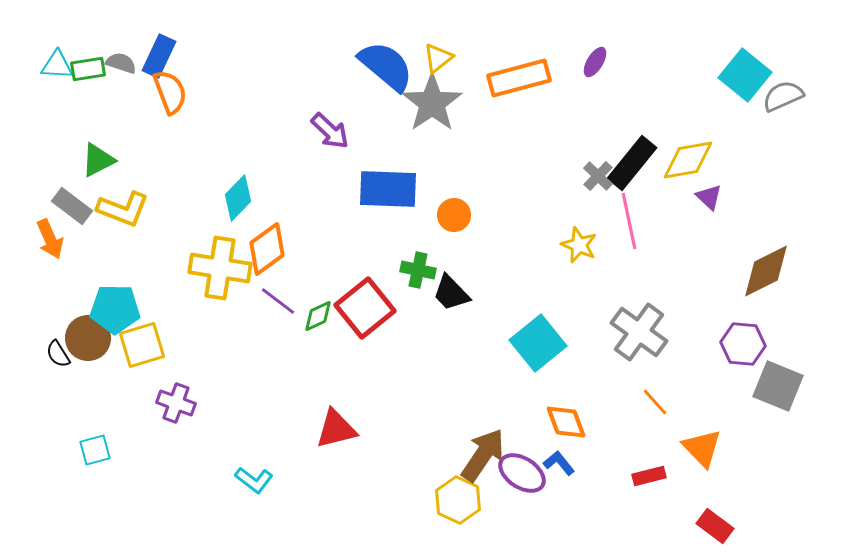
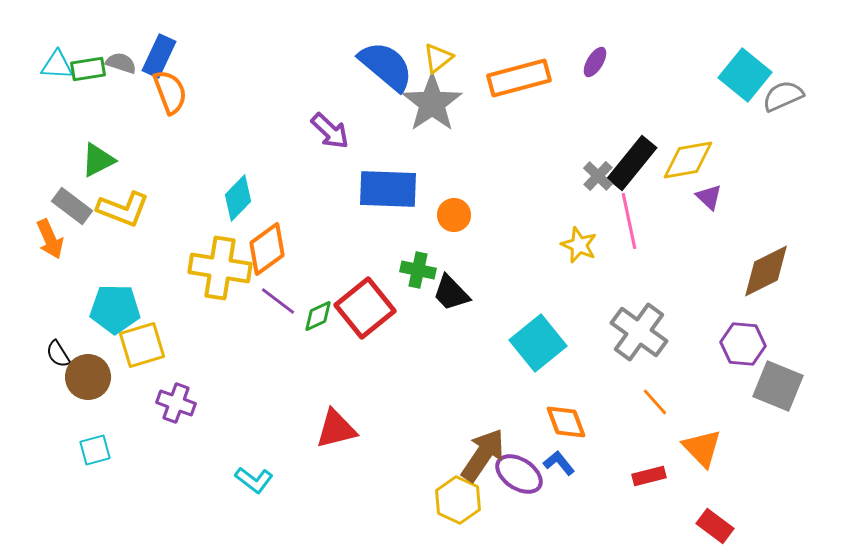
brown circle at (88, 338): moved 39 px down
purple ellipse at (522, 473): moved 3 px left, 1 px down
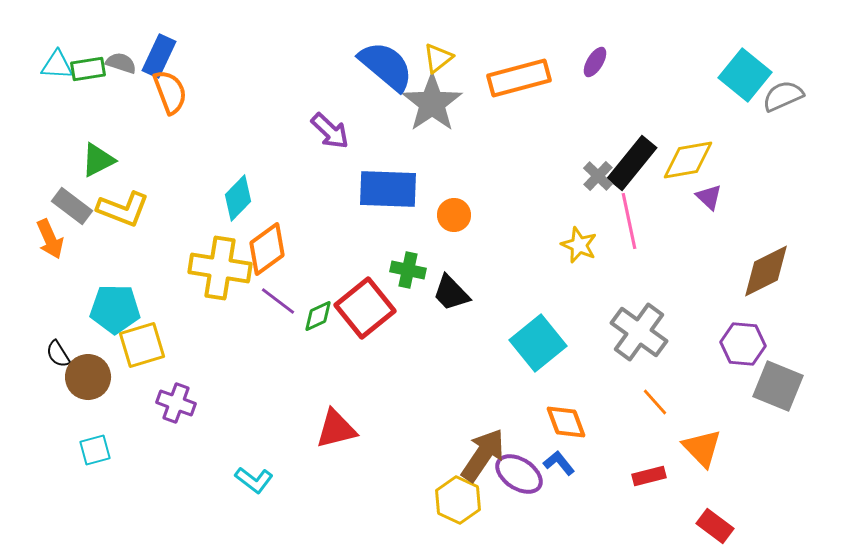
green cross at (418, 270): moved 10 px left
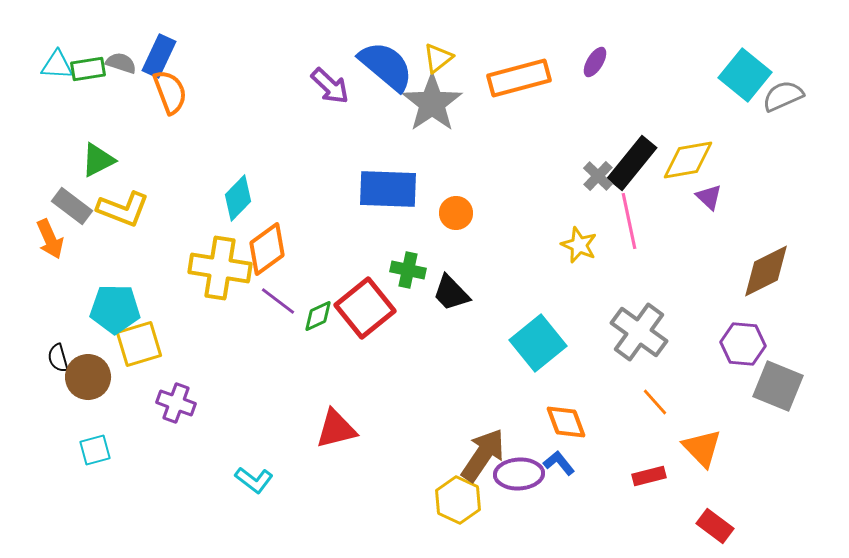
purple arrow at (330, 131): moved 45 px up
orange circle at (454, 215): moved 2 px right, 2 px up
yellow square at (142, 345): moved 3 px left, 1 px up
black semicircle at (58, 354): moved 4 px down; rotated 16 degrees clockwise
purple ellipse at (519, 474): rotated 36 degrees counterclockwise
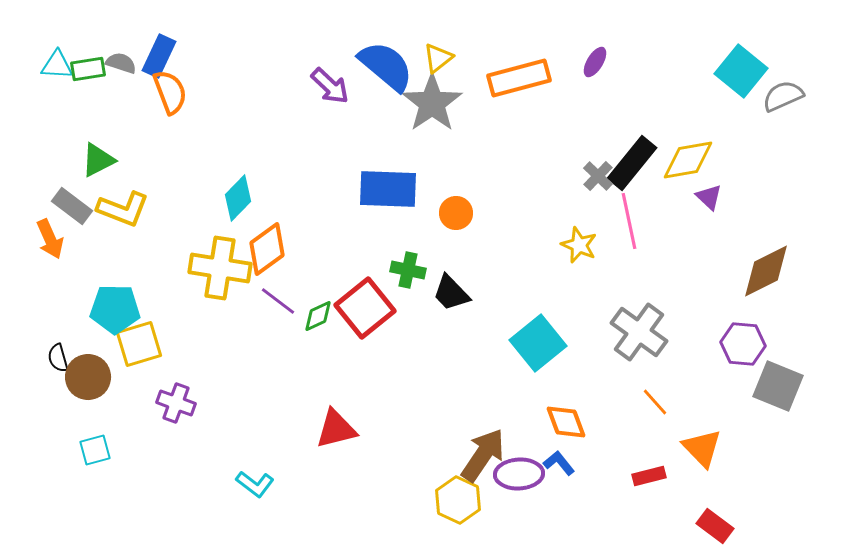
cyan square at (745, 75): moved 4 px left, 4 px up
cyan L-shape at (254, 480): moved 1 px right, 4 px down
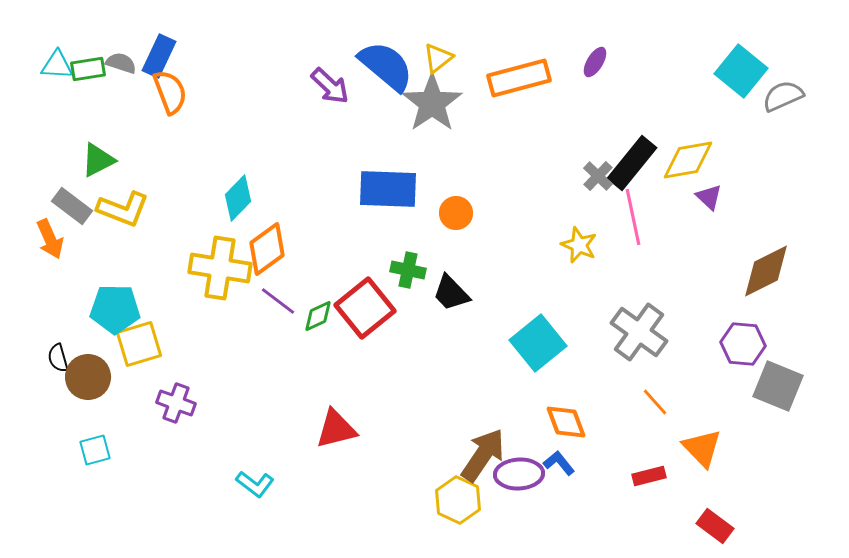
pink line at (629, 221): moved 4 px right, 4 px up
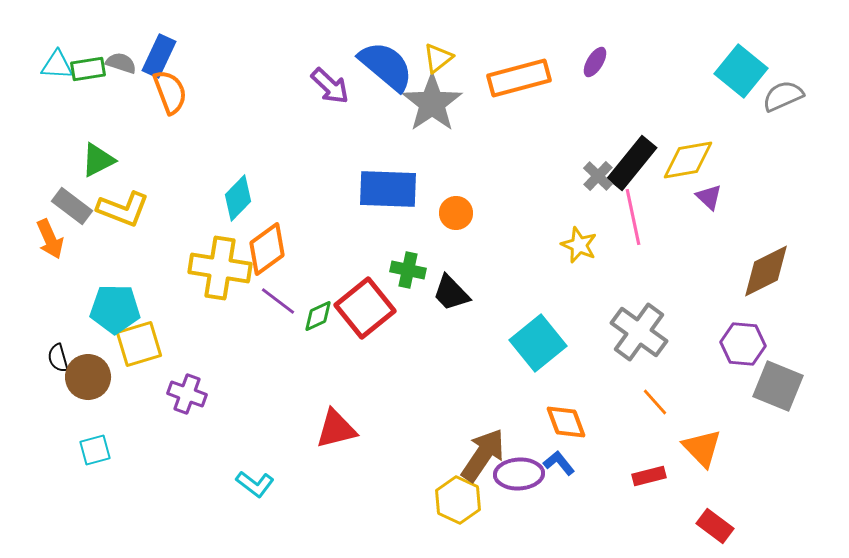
purple cross at (176, 403): moved 11 px right, 9 px up
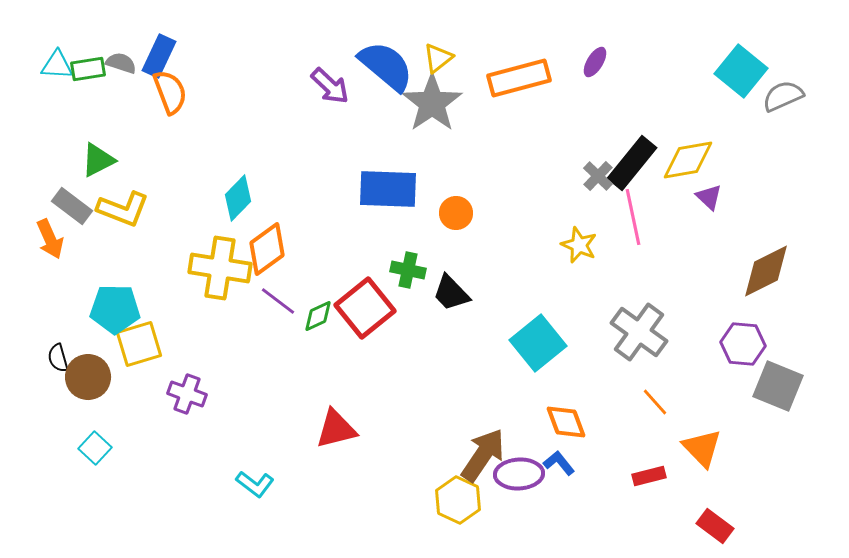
cyan square at (95, 450): moved 2 px up; rotated 32 degrees counterclockwise
